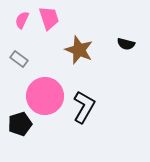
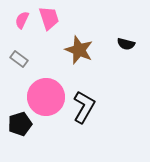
pink circle: moved 1 px right, 1 px down
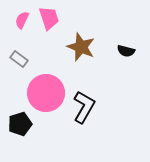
black semicircle: moved 7 px down
brown star: moved 2 px right, 3 px up
pink circle: moved 4 px up
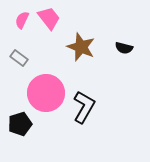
pink trapezoid: rotated 20 degrees counterclockwise
black semicircle: moved 2 px left, 3 px up
gray rectangle: moved 1 px up
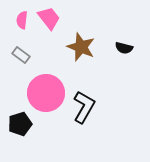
pink semicircle: rotated 18 degrees counterclockwise
gray rectangle: moved 2 px right, 3 px up
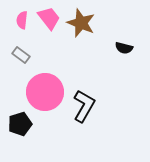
brown star: moved 24 px up
pink circle: moved 1 px left, 1 px up
black L-shape: moved 1 px up
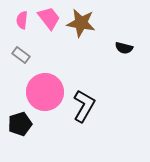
brown star: rotated 12 degrees counterclockwise
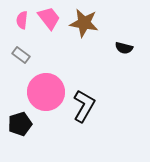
brown star: moved 3 px right
pink circle: moved 1 px right
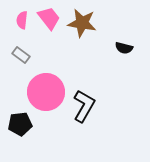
brown star: moved 2 px left
black pentagon: rotated 10 degrees clockwise
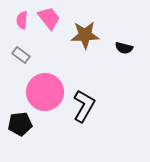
brown star: moved 3 px right, 12 px down; rotated 12 degrees counterclockwise
pink circle: moved 1 px left
